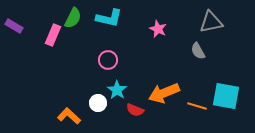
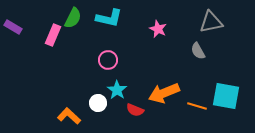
purple rectangle: moved 1 px left, 1 px down
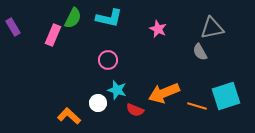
gray triangle: moved 1 px right, 6 px down
purple rectangle: rotated 30 degrees clockwise
gray semicircle: moved 2 px right, 1 px down
cyan star: rotated 18 degrees counterclockwise
cyan square: rotated 28 degrees counterclockwise
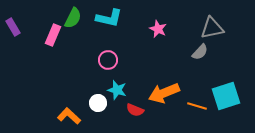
gray semicircle: rotated 108 degrees counterclockwise
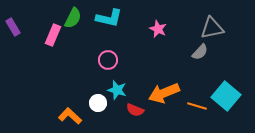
cyan square: rotated 32 degrees counterclockwise
orange L-shape: moved 1 px right
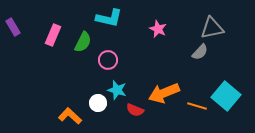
green semicircle: moved 10 px right, 24 px down
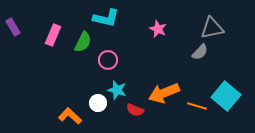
cyan L-shape: moved 3 px left
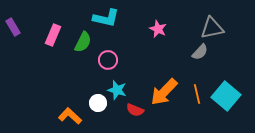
orange arrow: moved 1 px up; rotated 24 degrees counterclockwise
orange line: moved 12 px up; rotated 60 degrees clockwise
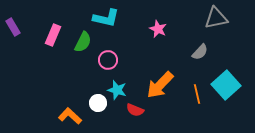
gray triangle: moved 4 px right, 10 px up
orange arrow: moved 4 px left, 7 px up
cyan square: moved 11 px up; rotated 8 degrees clockwise
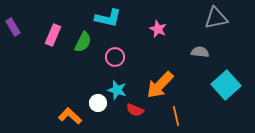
cyan L-shape: moved 2 px right
gray semicircle: rotated 126 degrees counterclockwise
pink circle: moved 7 px right, 3 px up
orange line: moved 21 px left, 22 px down
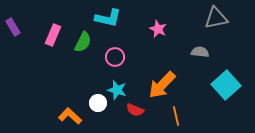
orange arrow: moved 2 px right
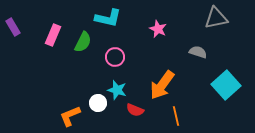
gray semicircle: moved 2 px left; rotated 12 degrees clockwise
orange arrow: rotated 8 degrees counterclockwise
orange L-shape: rotated 65 degrees counterclockwise
